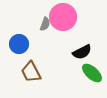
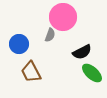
gray semicircle: moved 5 px right, 11 px down
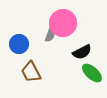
pink circle: moved 6 px down
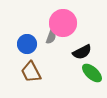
gray semicircle: moved 1 px right, 2 px down
blue circle: moved 8 px right
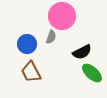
pink circle: moved 1 px left, 7 px up
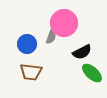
pink circle: moved 2 px right, 7 px down
brown trapezoid: rotated 55 degrees counterclockwise
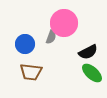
blue circle: moved 2 px left
black semicircle: moved 6 px right
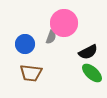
brown trapezoid: moved 1 px down
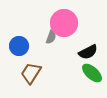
blue circle: moved 6 px left, 2 px down
brown trapezoid: rotated 115 degrees clockwise
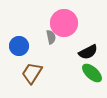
gray semicircle: rotated 32 degrees counterclockwise
brown trapezoid: moved 1 px right
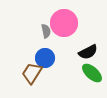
gray semicircle: moved 5 px left, 6 px up
blue circle: moved 26 px right, 12 px down
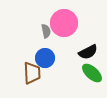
brown trapezoid: rotated 145 degrees clockwise
